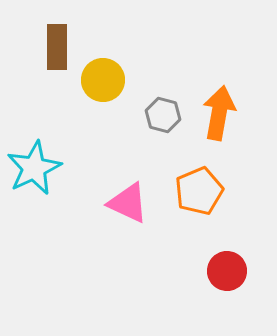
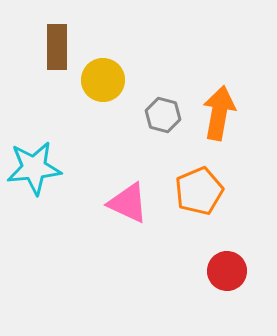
cyan star: rotated 20 degrees clockwise
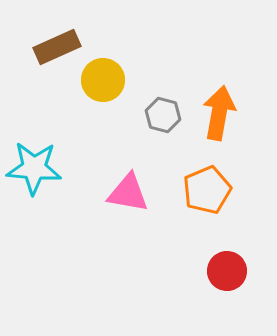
brown rectangle: rotated 66 degrees clockwise
cyan star: rotated 10 degrees clockwise
orange pentagon: moved 8 px right, 1 px up
pink triangle: moved 10 px up; rotated 15 degrees counterclockwise
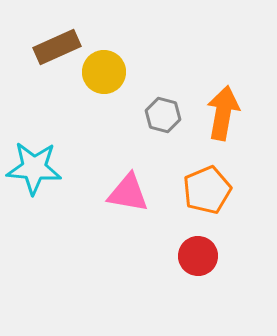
yellow circle: moved 1 px right, 8 px up
orange arrow: moved 4 px right
red circle: moved 29 px left, 15 px up
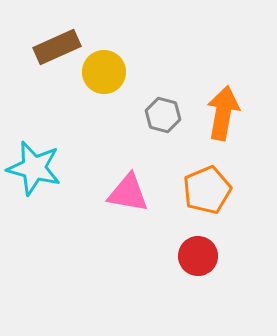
cyan star: rotated 10 degrees clockwise
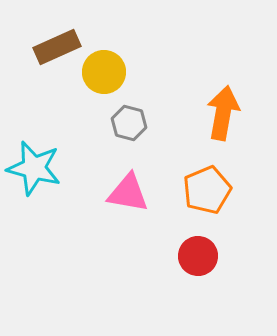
gray hexagon: moved 34 px left, 8 px down
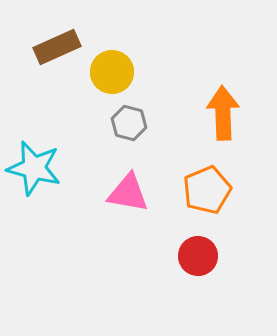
yellow circle: moved 8 px right
orange arrow: rotated 12 degrees counterclockwise
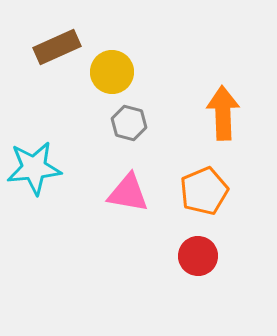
cyan star: rotated 20 degrees counterclockwise
orange pentagon: moved 3 px left, 1 px down
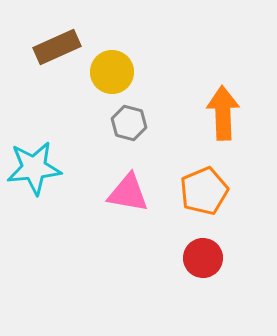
red circle: moved 5 px right, 2 px down
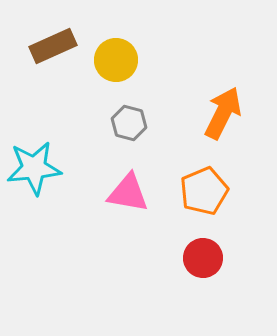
brown rectangle: moved 4 px left, 1 px up
yellow circle: moved 4 px right, 12 px up
orange arrow: rotated 28 degrees clockwise
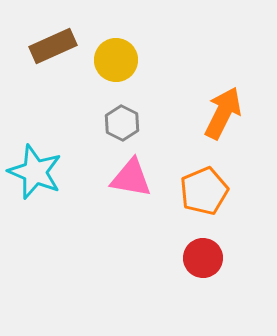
gray hexagon: moved 7 px left; rotated 12 degrees clockwise
cyan star: moved 1 px right, 4 px down; rotated 28 degrees clockwise
pink triangle: moved 3 px right, 15 px up
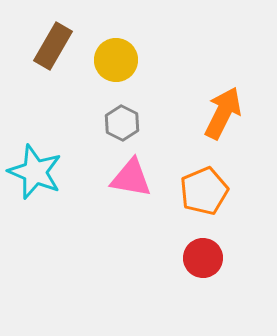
brown rectangle: rotated 36 degrees counterclockwise
